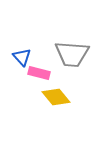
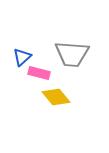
blue triangle: rotated 30 degrees clockwise
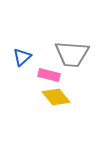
pink rectangle: moved 10 px right, 2 px down
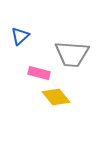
blue triangle: moved 2 px left, 21 px up
pink rectangle: moved 10 px left, 2 px up
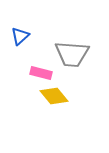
pink rectangle: moved 2 px right
yellow diamond: moved 2 px left, 1 px up
